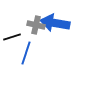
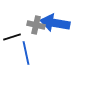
blue line: rotated 30 degrees counterclockwise
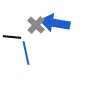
gray cross: rotated 30 degrees clockwise
black line: rotated 24 degrees clockwise
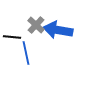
blue arrow: moved 3 px right, 7 px down
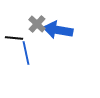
gray cross: moved 1 px right, 1 px up
black line: moved 2 px right, 1 px down
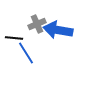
gray cross: rotated 24 degrees clockwise
blue line: rotated 20 degrees counterclockwise
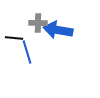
gray cross: moved 1 px right, 1 px up; rotated 24 degrees clockwise
blue line: moved 1 px right, 1 px up; rotated 15 degrees clockwise
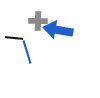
gray cross: moved 2 px up
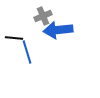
gray cross: moved 5 px right, 5 px up; rotated 24 degrees counterclockwise
blue arrow: rotated 16 degrees counterclockwise
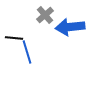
gray cross: moved 2 px right, 1 px up; rotated 18 degrees counterclockwise
blue arrow: moved 12 px right, 3 px up
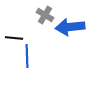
gray cross: rotated 18 degrees counterclockwise
blue line: moved 4 px down; rotated 15 degrees clockwise
